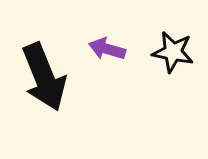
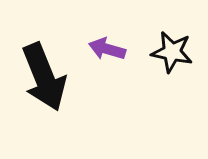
black star: moved 1 px left
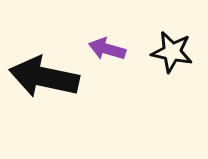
black arrow: rotated 124 degrees clockwise
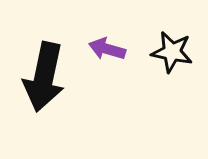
black arrow: rotated 90 degrees counterclockwise
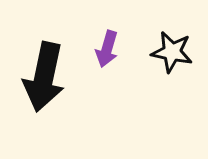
purple arrow: rotated 90 degrees counterclockwise
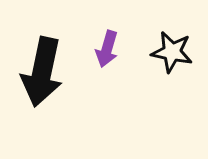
black arrow: moved 2 px left, 5 px up
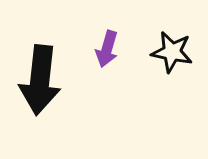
black arrow: moved 2 px left, 8 px down; rotated 6 degrees counterclockwise
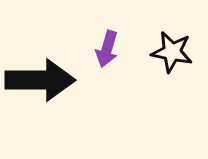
black arrow: rotated 96 degrees counterclockwise
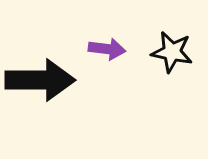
purple arrow: rotated 99 degrees counterclockwise
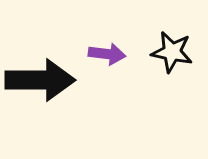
purple arrow: moved 5 px down
